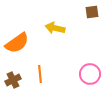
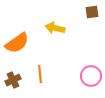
pink circle: moved 1 px right, 2 px down
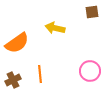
pink circle: moved 1 px left, 5 px up
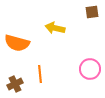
orange semicircle: rotated 50 degrees clockwise
pink circle: moved 2 px up
brown cross: moved 2 px right, 4 px down
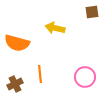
pink circle: moved 5 px left, 8 px down
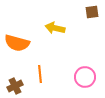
brown cross: moved 2 px down
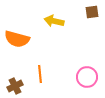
yellow arrow: moved 1 px left, 7 px up
orange semicircle: moved 4 px up
pink circle: moved 2 px right
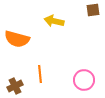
brown square: moved 1 px right, 2 px up
pink circle: moved 3 px left, 3 px down
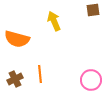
yellow arrow: rotated 54 degrees clockwise
pink circle: moved 7 px right
brown cross: moved 7 px up
